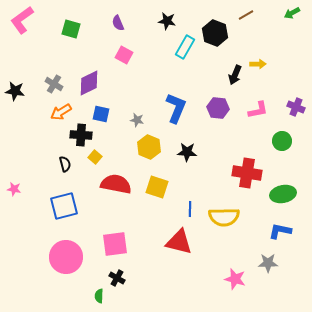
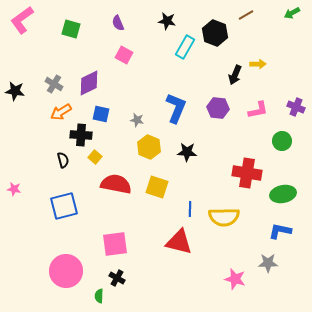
black semicircle at (65, 164): moved 2 px left, 4 px up
pink circle at (66, 257): moved 14 px down
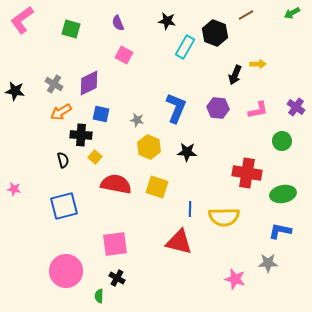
purple cross at (296, 107): rotated 12 degrees clockwise
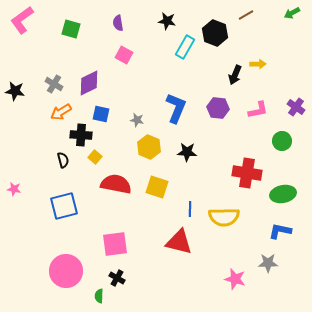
purple semicircle at (118, 23): rotated 14 degrees clockwise
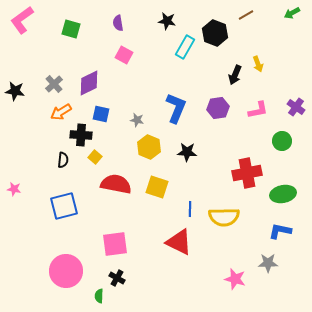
yellow arrow at (258, 64): rotated 70 degrees clockwise
gray cross at (54, 84): rotated 18 degrees clockwise
purple hexagon at (218, 108): rotated 15 degrees counterclockwise
black semicircle at (63, 160): rotated 21 degrees clockwise
red cross at (247, 173): rotated 20 degrees counterclockwise
red triangle at (179, 242): rotated 12 degrees clockwise
